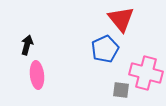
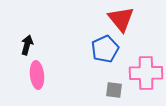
pink cross: rotated 16 degrees counterclockwise
gray square: moved 7 px left
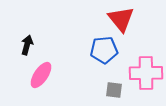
blue pentagon: moved 1 px left, 1 px down; rotated 20 degrees clockwise
pink ellipse: moved 4 px right; rotated 40 degrees clockwise
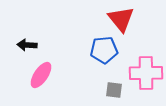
black arrow: rotated 102 degrees counterclockwise
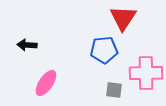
red triangle: moved 2 px right, 1 px up; rotated 12 degrees clockwise
pink ellipse: moved 5 px right, 8 px down
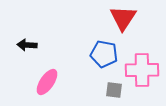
blue pentagon: moved 4 px down; rotated 16 degrees clockwise
pink cross: moved 4 px left, 3 px up
pink ellipse: moved 1 px right, 1 px up
